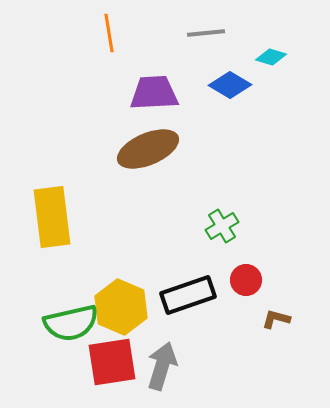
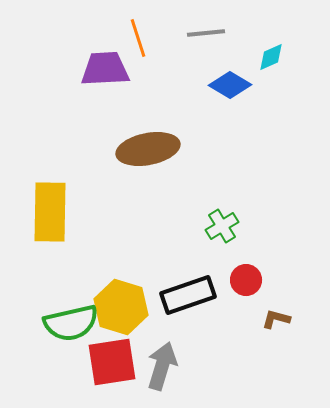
orange line: moved 29 px right, 5 px down; rotated 9 degrees counterclockwise
cyan diamond: rotated 40 degrees counterclockwise
purple trapezoid: moved 49 px left, 24 px up
brown ellipse: rotated 12 degrees clockwise
yellow rectangle: moved 2 px left, 5 px up; rotated 8 degrees clockwise
yellow hexagon: rotated 6 degrees counterclockwise
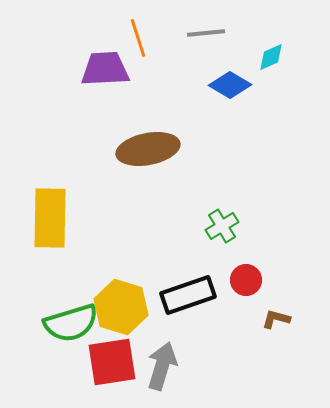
yellow rectangle: moved 6 px down
green semicircle: rotated 4 degrees counterclockwise
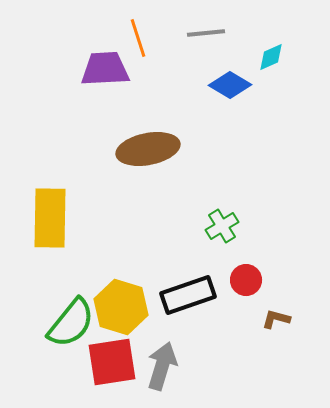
green semicircle: rotated 34 degrees counterclockwise
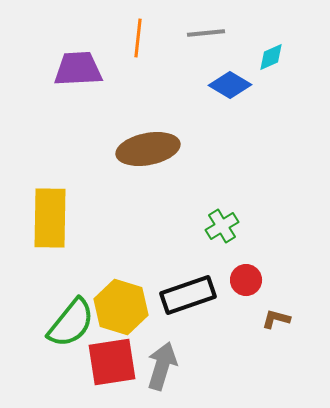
orange line: rotated 24 degrees clockwise
purple trapezoid: moved 27 px left
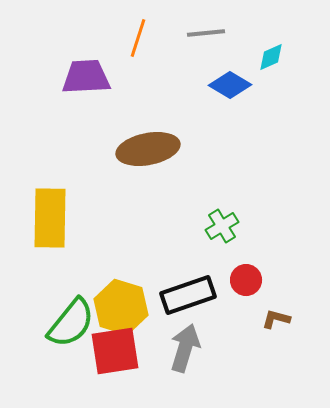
orange line: rotated 12 degrees clockwise
purple trapezoid: moved 8 px right, 8 px down
red square: moved 3 px right, 11 px up
gray arrow: moved 23 px right, 18 px up
